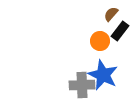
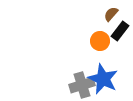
blue star: moved 4 px down
gray cross: rotated 15 degrees counterclockwise
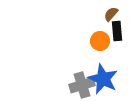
black rectangle: moved 3 px left; rotated 42 degrees counterclockwise
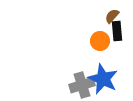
brown semicircle: moved 1 px right, 2 px down
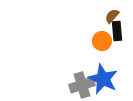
orange circle: moved 2 px right
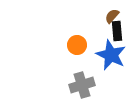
orange circle: moved 25 px left, 4 px down
blue star: moved 8 px right, 24 px up
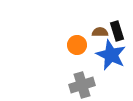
brown semicircle: moved 12 px left, 16 px down; rotated 49 degrees clockwise
black rectangle: rotated 12 degrees counterclockwise
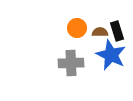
orange circle: moved 17 px up
gray cross: moved 11 px left, 22 px up; rotated 15 degrees clockwise
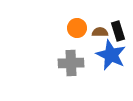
black rectangle: moved 1 px right
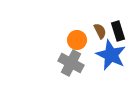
orange circle: moved 12 px down
brown semicircle: moved 1 px up; rotated 63 degrees clockwise
gray cross: rotated 30 degrees clockwise
